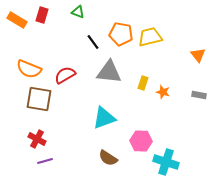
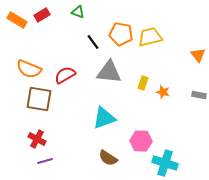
red rectangle: rotated 42 degrees clockwise
cyan cross: moved 1 px left, 1 px down
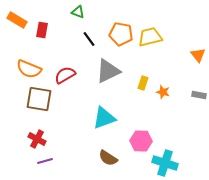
red rectangle: moved 15 px down; rotated 49 degrees counterclockwise
black line: moved 4 px left, 3 px up
gray triangle: moved 1 px left, 1 px up; rotated 32 degrees counterclockwise
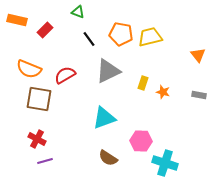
orange rectangle: rotated 18 degrees counterclockwise
red rectangle: moved 3 px right; rotated 35 degrees clockwise
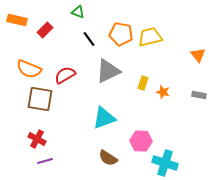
brown square: moved 1 px right
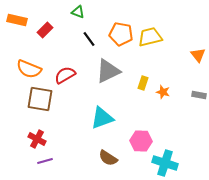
cyan triangle: moved 2 px left
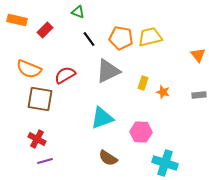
orange pentagon: moved 4 px down
gray rectangle: rotated 16 degrees counterclockwise
pink hexagon: moved 9 px up
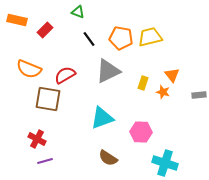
orange triangle: moved 26 px left, 20 px down
brown square: moved 8 px right
